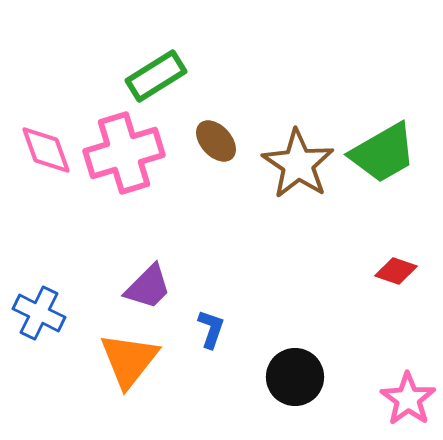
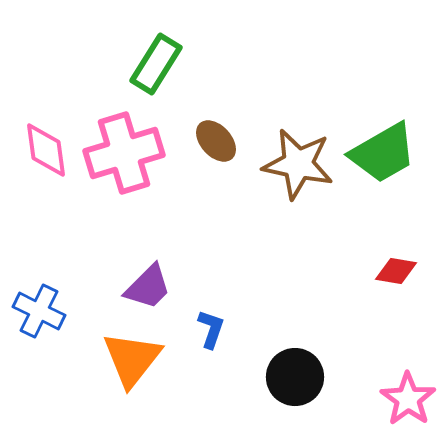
green rectangle: moved 12 px up; rotated 26 degrees counterclockwise
pink diamond: rotated 12 degrees clockwise
brown star: rotated 22 degrees counterclockwise
red diamond: rotated 9 degrees counterclockwise
blue cross: moved 2 px up
orange triangle: moved 3 px right, 1 px up
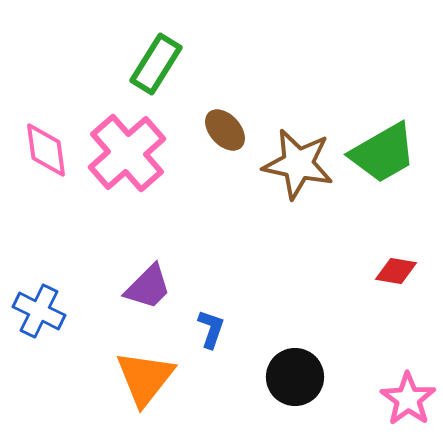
brown ellipse: moved 9 px right, 11 px up
pink cross: moved 3 px right; rotated 24 degrees counterclockwise
orange triangle: moved 13 px right, 19 px down
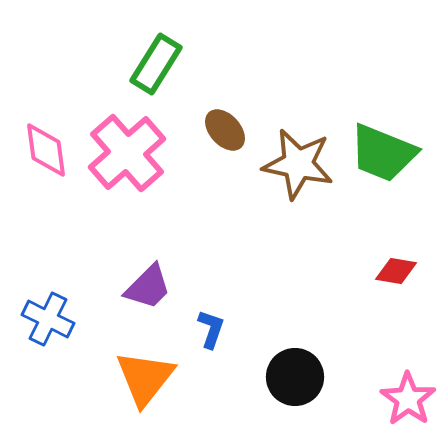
green trapezoid: rotated 52 degrees clockwise
blue cross: moved 9 px right, 8 px down
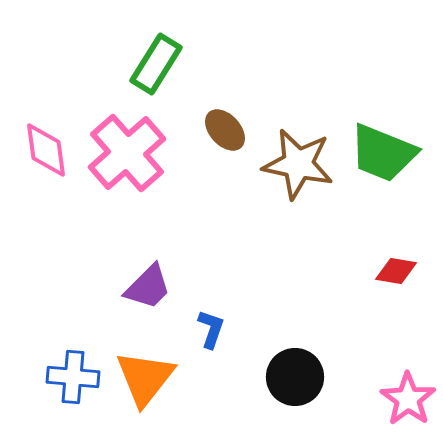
blue cross: moved 25 px right, 58 px down; rotated 21 degrees counterclockwise
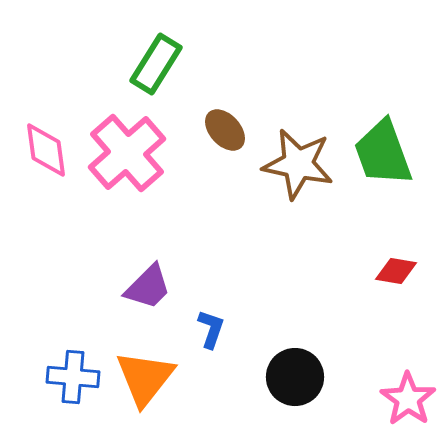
green trapezoid: rotated 48 degrees clockwise
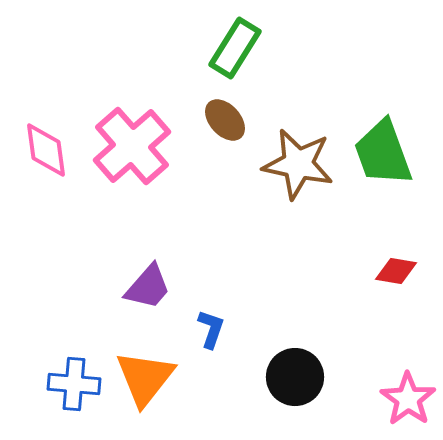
green rectangle: moved 79 px right, 16 px up
brown ellipse: moved 10 px up
pink cross: moved 5 px right, 7 px up
purple trapezoid: rotated 4 degrees counterclockwise
blue cross: moved 1 px right, 7 px down
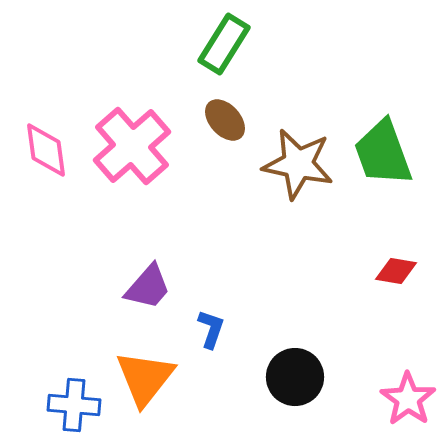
green rectangle: moved 11 px left, 4 px up
blue cross: moved 21 px down
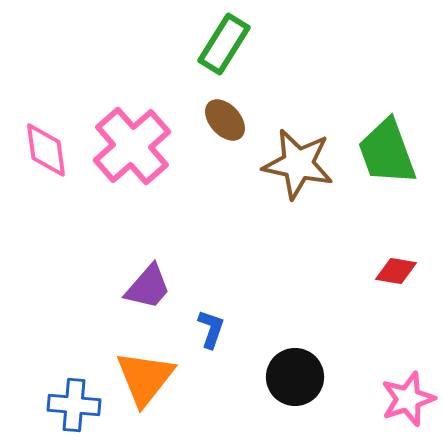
green trapezoid: moved 4 px right, 1 px up
pink star: rotated 18 degrees clockwise
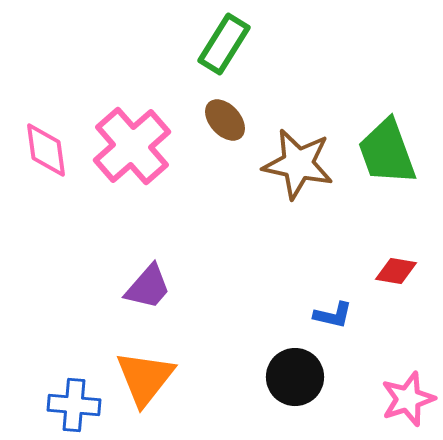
blue L-shape: moved 122 px right, 14 px up; rotated 84 degrees clockwise
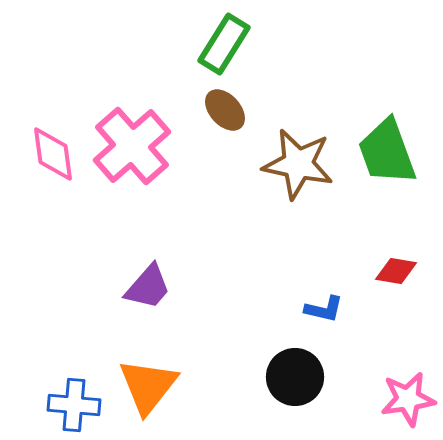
brown ellipse: moved 10 px up
pink diamond: moved 7 px right, 4 px down
blue L-shape: moved 9 px left, 6 px up
orange triangle: moved 3 px right, 8 px down
pink star: rotated 10 degrees clockwise
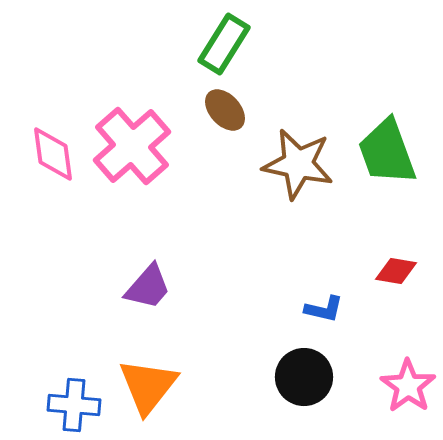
black circle: moved 9 px right
pink star: moved 13 px up; rotated 28 degrees counterclockwise
